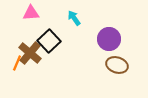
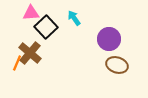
black square: moved 3 px left, 14 px up
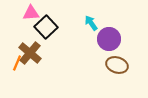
cyan arrow: moved 17 px right, 5 px down
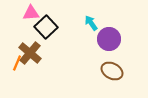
brown ellipse: moved 5 px left, 6 px down; rotated 10 degrees clockwise
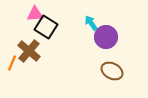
pink triangle: moved 4 px right, 1 px down
black square: rotated 15 degrees counterclockwise
purple circle: moved 3 px left, 2 px up
brown cross: moved 1 px left, 2 px up
orange line: moved 5 px left
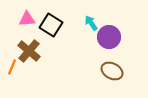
pink triangle: moved 8 px left, 5 px down
black square: moved 5 px right, 2 px up
purple circle: moved 3 px right
orange line: moved 4 px down
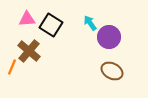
cyan arrow: moved 1 px left
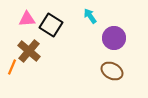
cyan arrow: moved 7 px up
purple circle: moved 5 px right, 1 px down
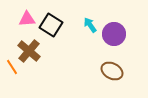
cyan arrow: moved 9 px down
purple circle: moved 4 px up
orange line: rotated 56 degrees counterclockwise
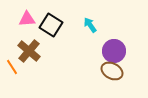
purple circle: moved 17 px down
